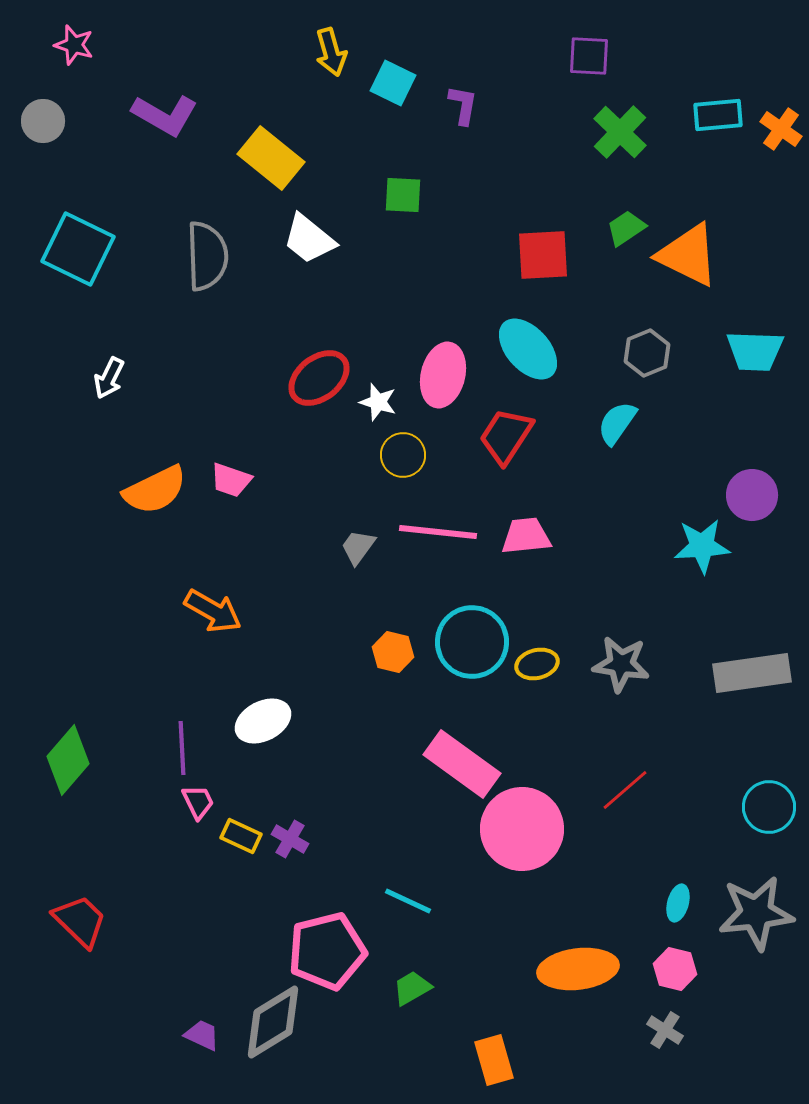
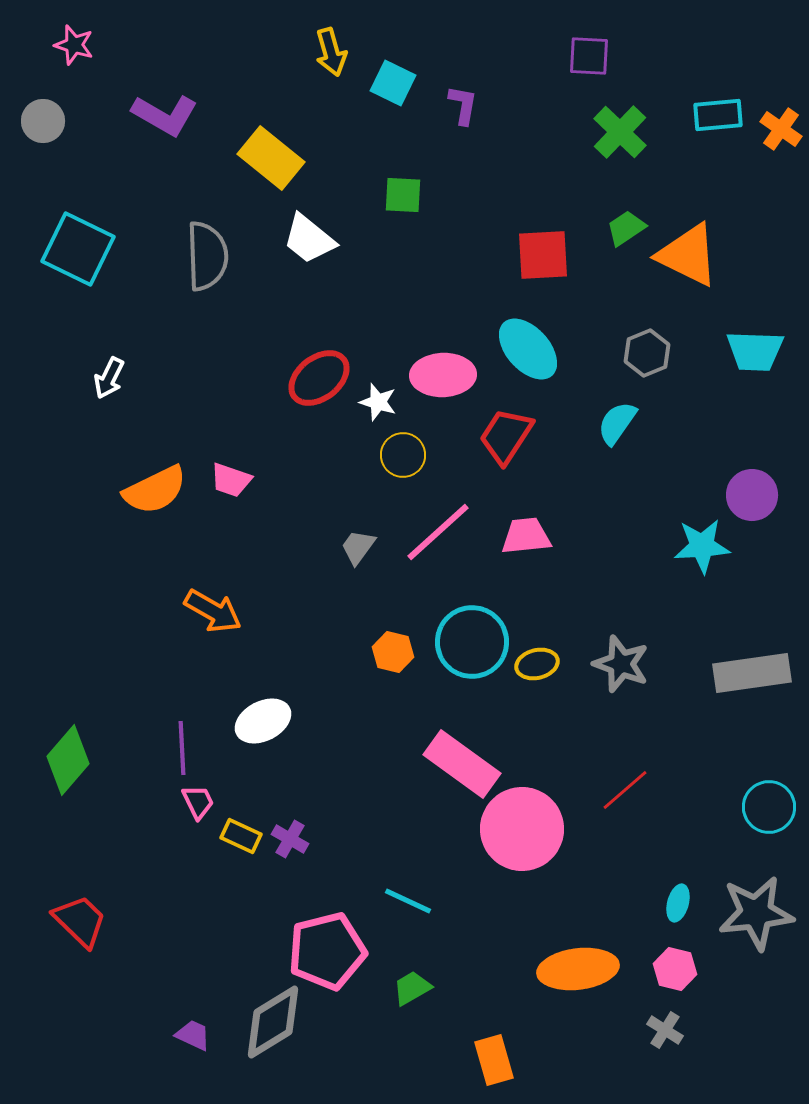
pink ellipse at (443, 375): rotated 74 degrees clockwise
pink line at (438, 532): rotated 48 degrees counterclockwise
gray star at (621, 664): rotated 12 degrees clockwise
purple trapezoid at (202, 1035): moved 9 px left
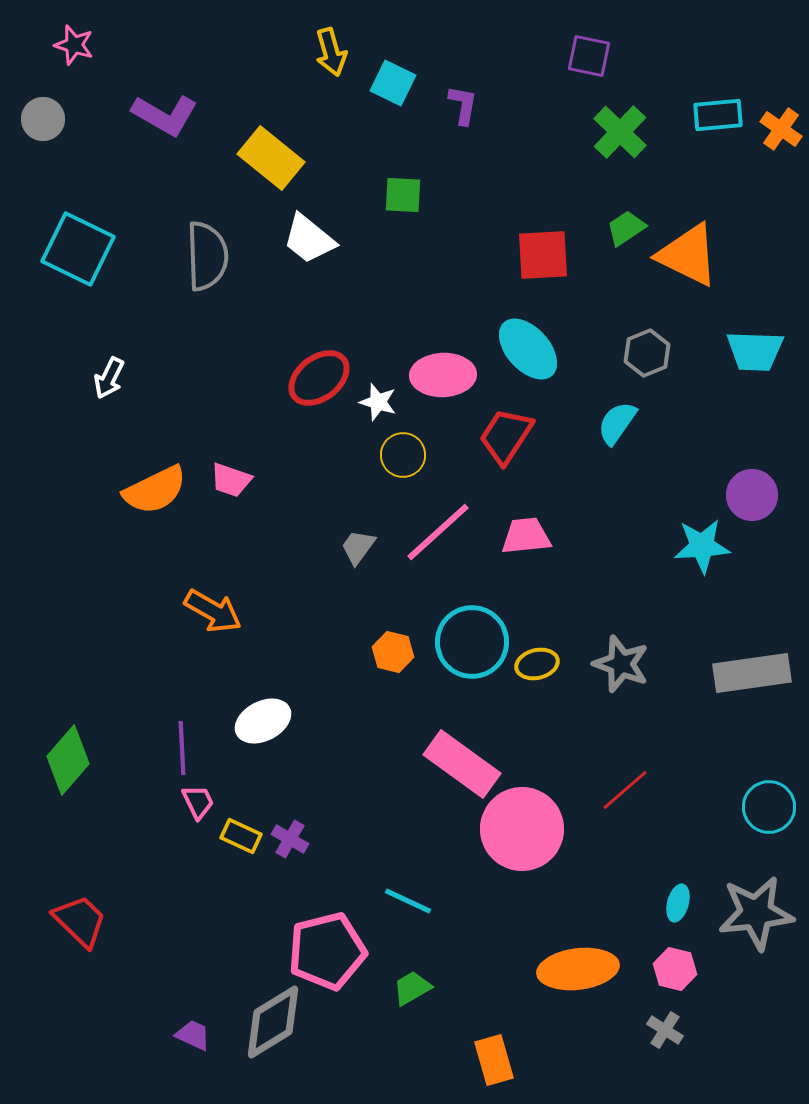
purple square at (589, 56): rotated 9 degrees clockwise
gray circle at (43, 121): moved 2 px up
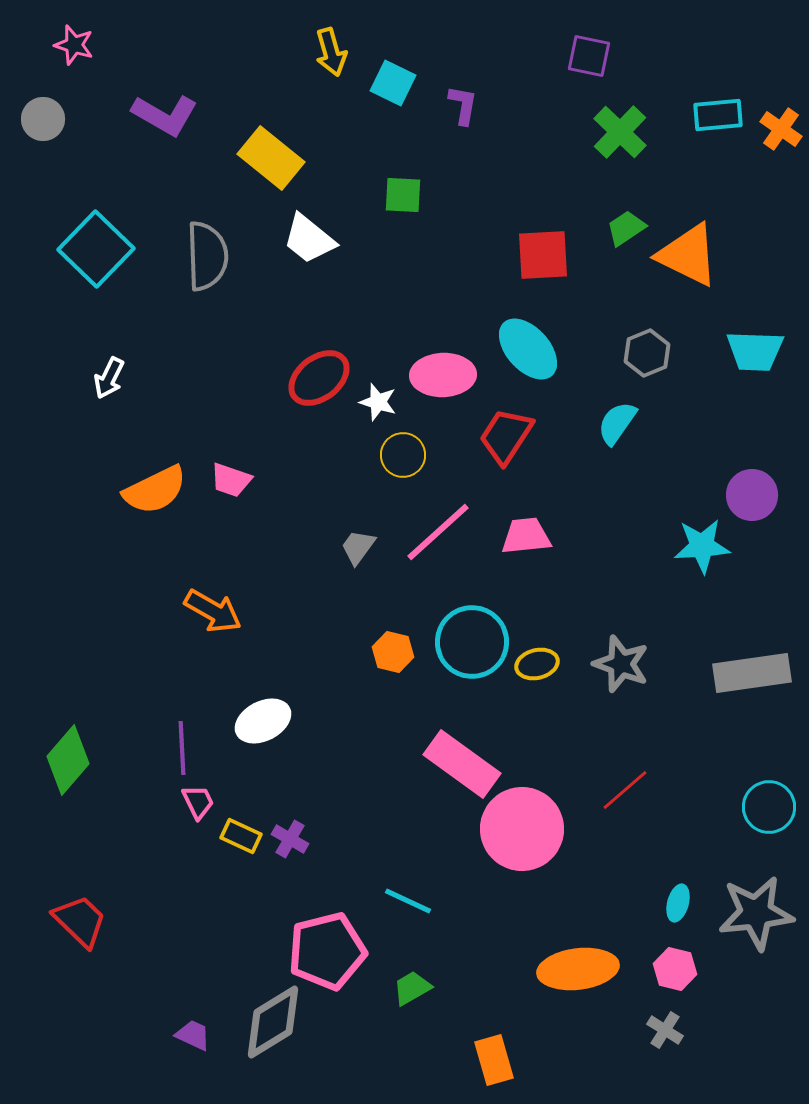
cyan square at (78, 249): moved 18 px right; rotated 18 degrees clockwise
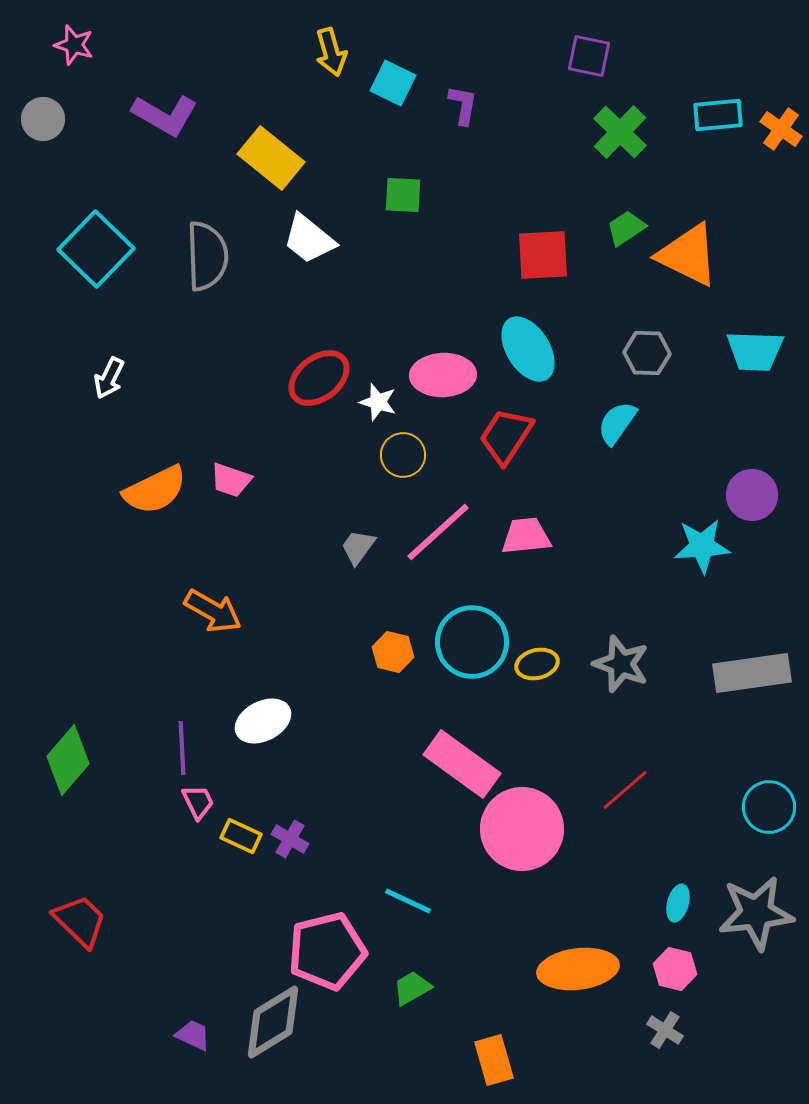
cyan ellipse at (528, 349): rotated 10 degrees clockwise
gray hexagon at (647, 353): rotated 24 degrees clockwise
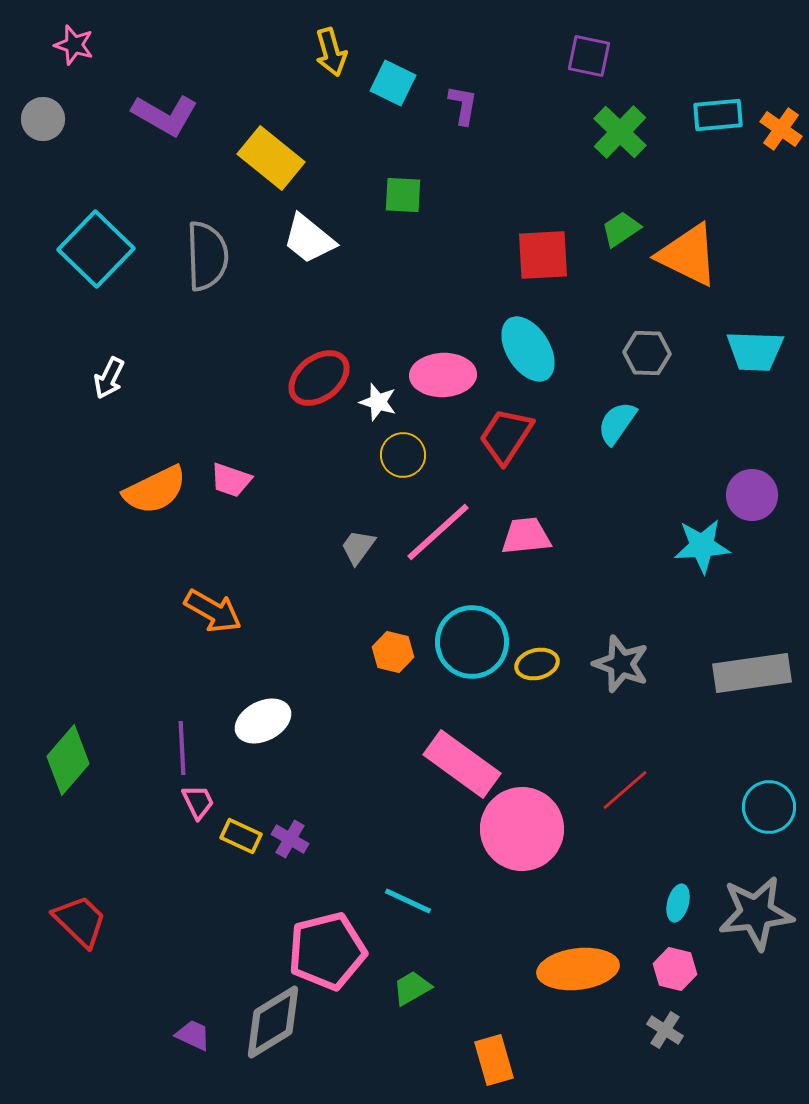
green trapezoid at (626, 228): moved 5 px left, 1 px down
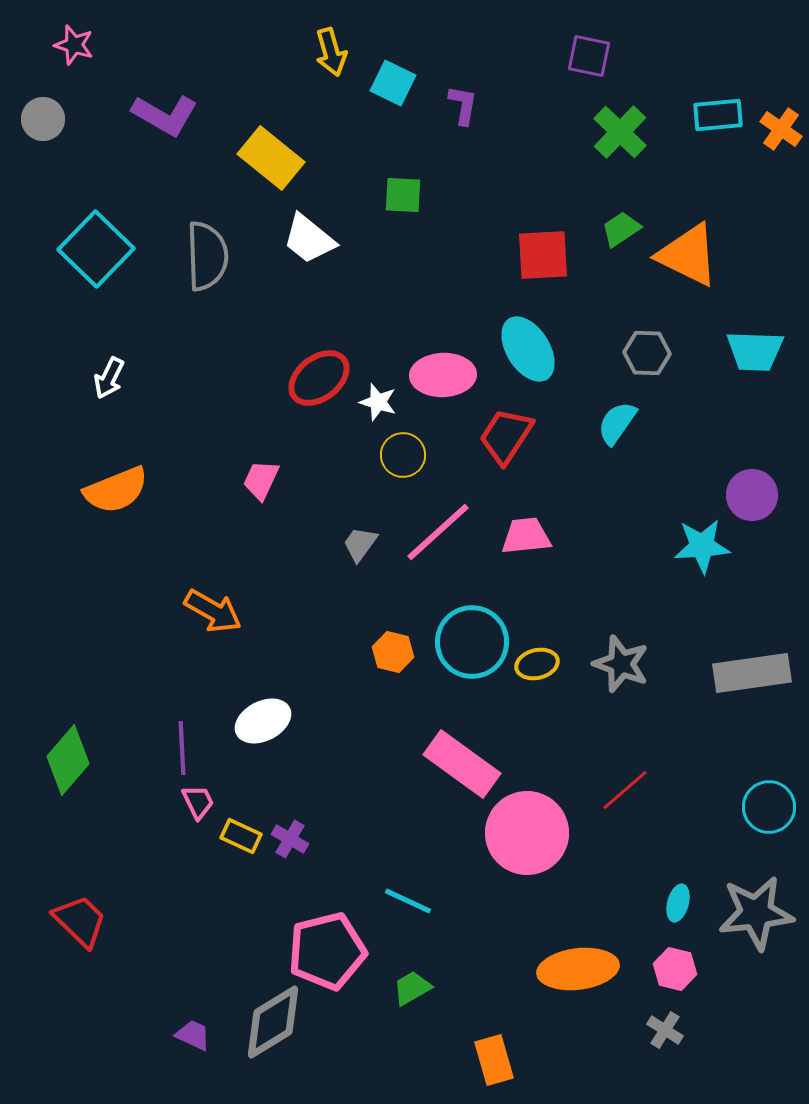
pink trapezoid at (231, 480): moved 30 px right; rotated 96 degrees clockwise
orange semicircle at (155, 490): moved 39 px left; rotated 4 degrees clockwise
gray trapezoid at (358, 547): moved 2 px right, 3 px up
pink circle at (522, 829): moved 5 px right, 4 px down
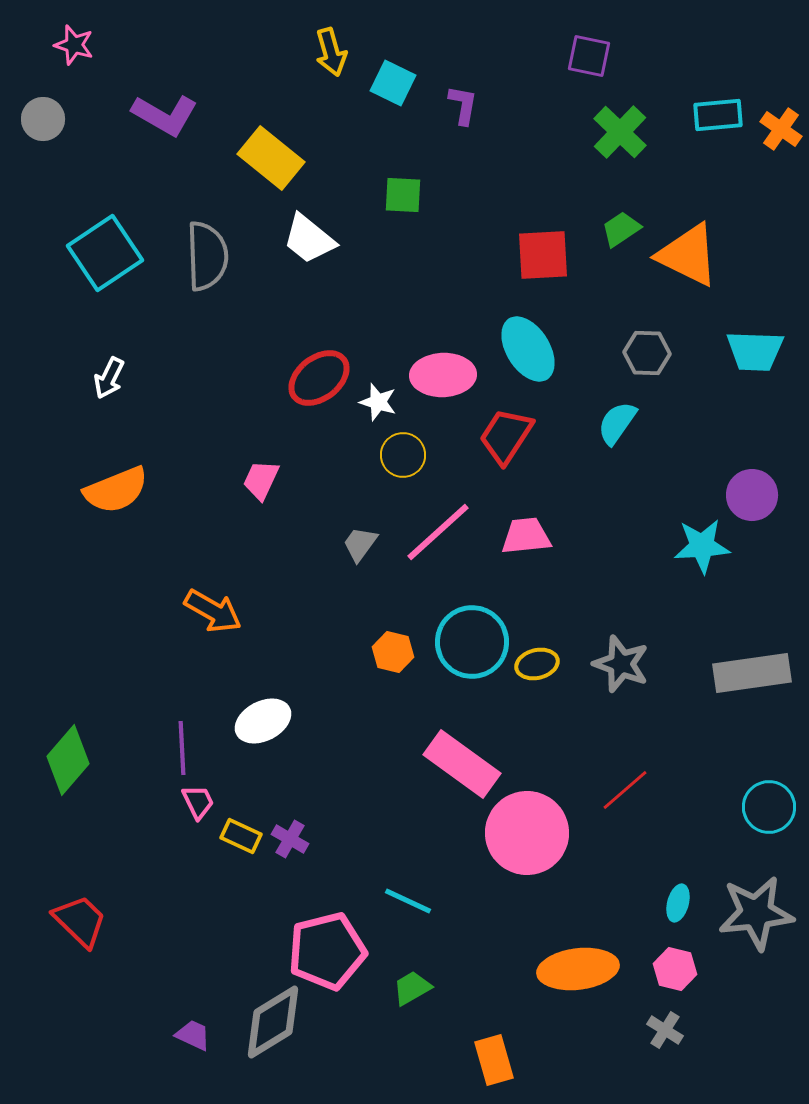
cyan square at (96, 249): moved 9 px right, 4 px down; rotated 12 degrees clockwise
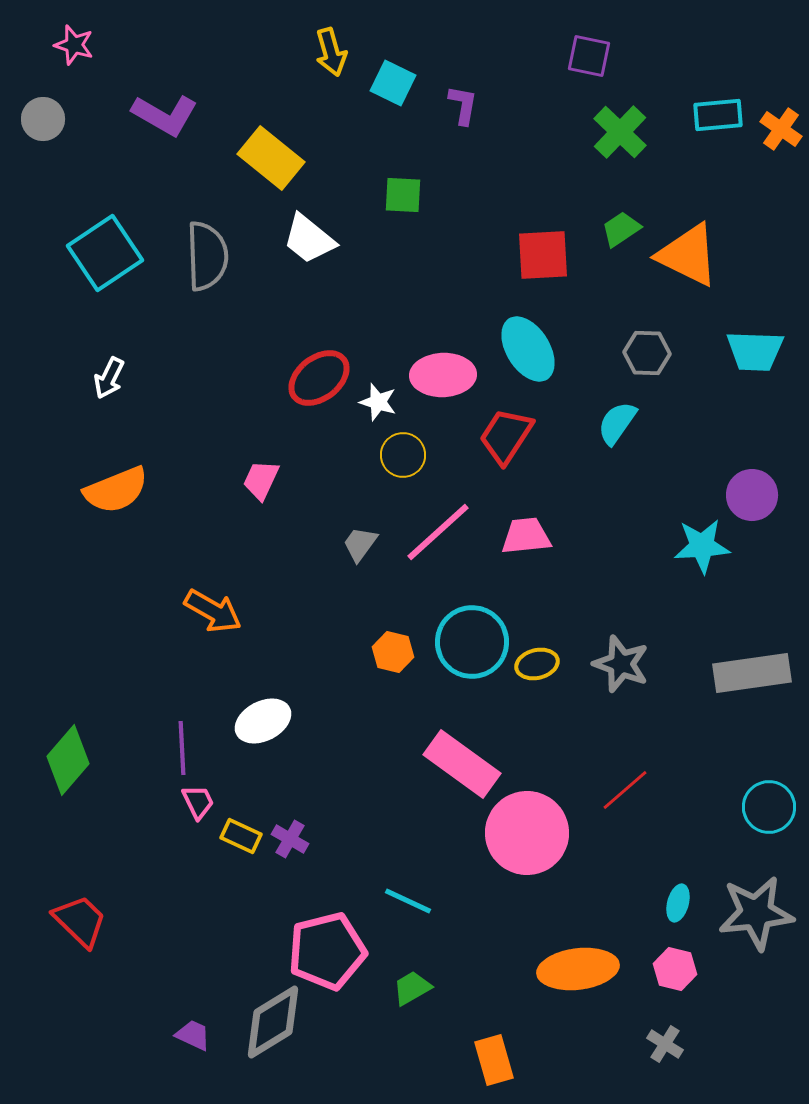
gray cross at (665, 1030): moved 14 px down
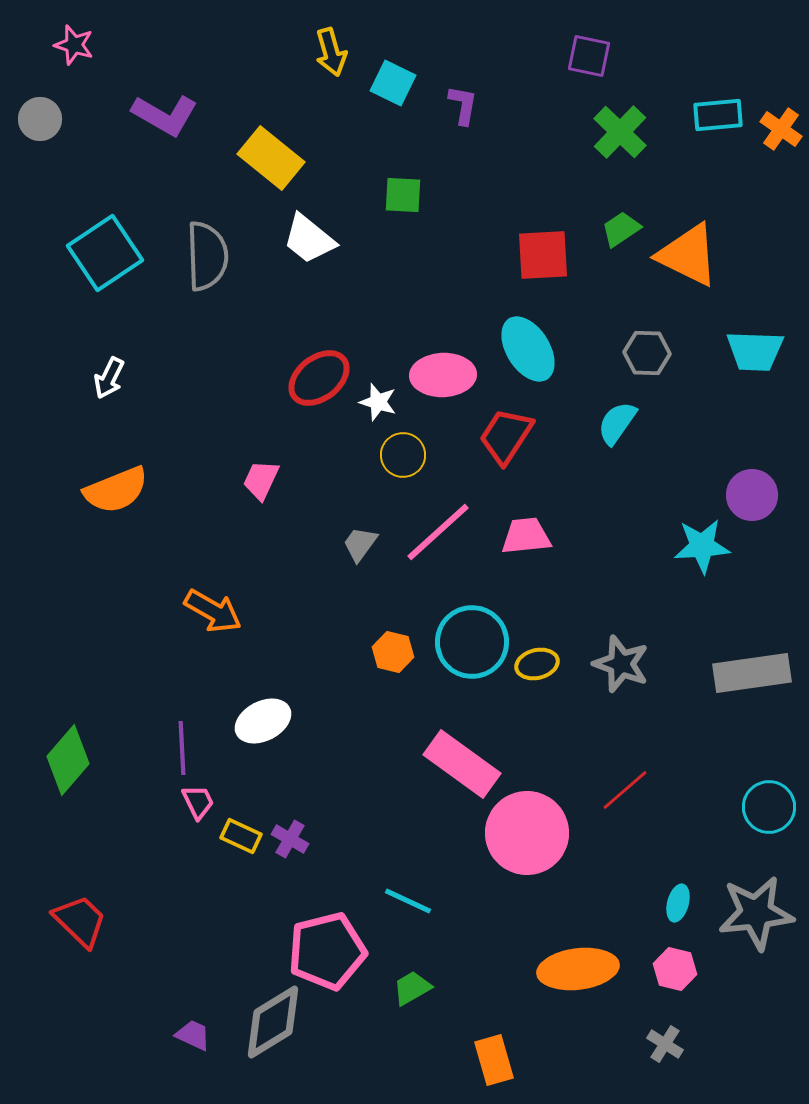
gray circle at (43, 119): moved 3 px left
